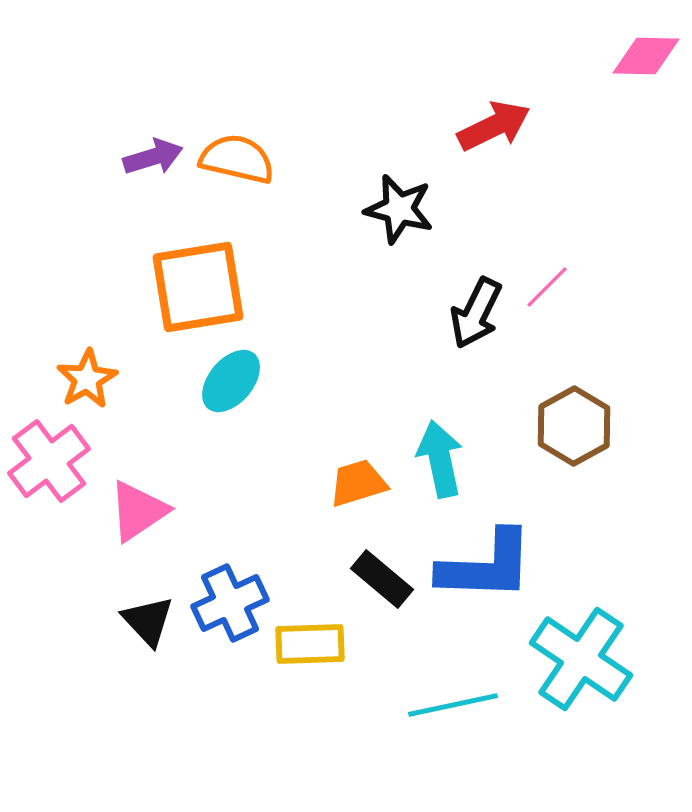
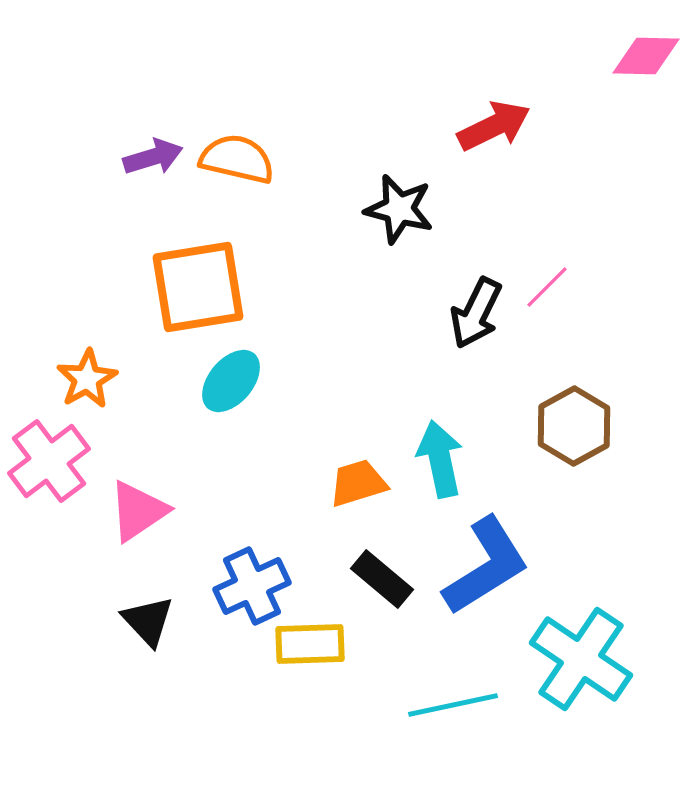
blue L-shape: rotated 34 degrees counterclockwise
blue cross: moved 22 px right, 17 px up
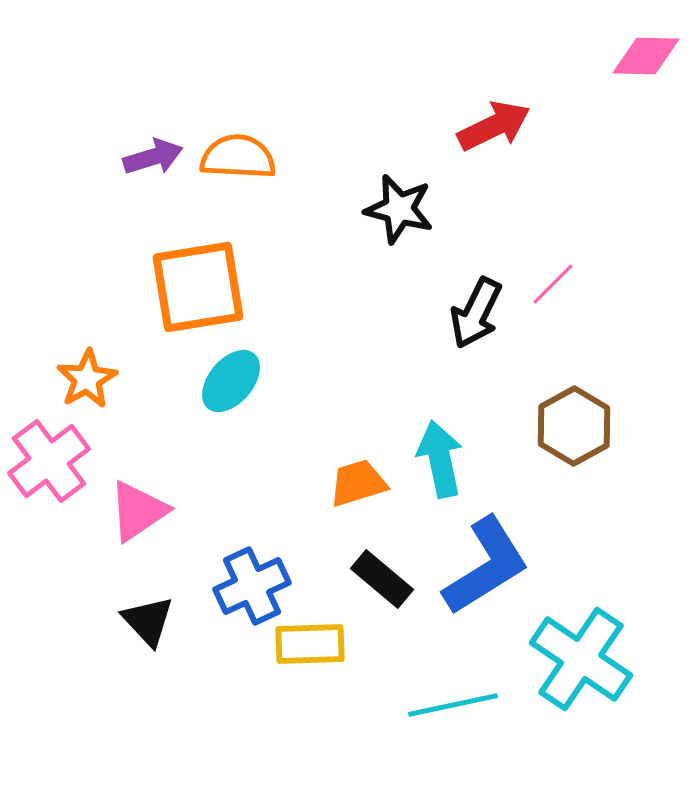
orange semicircle: moved 1 px right, 2 px up; rotated 10 degrees counterclockwise
pink line: moved 6 px right, 3 px up
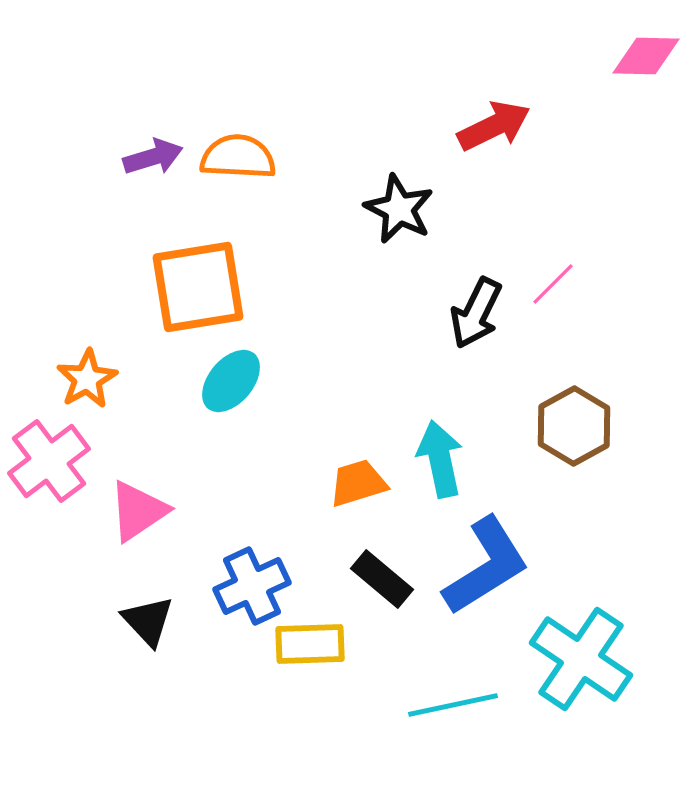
black star: rotated 12 degrees clockwise
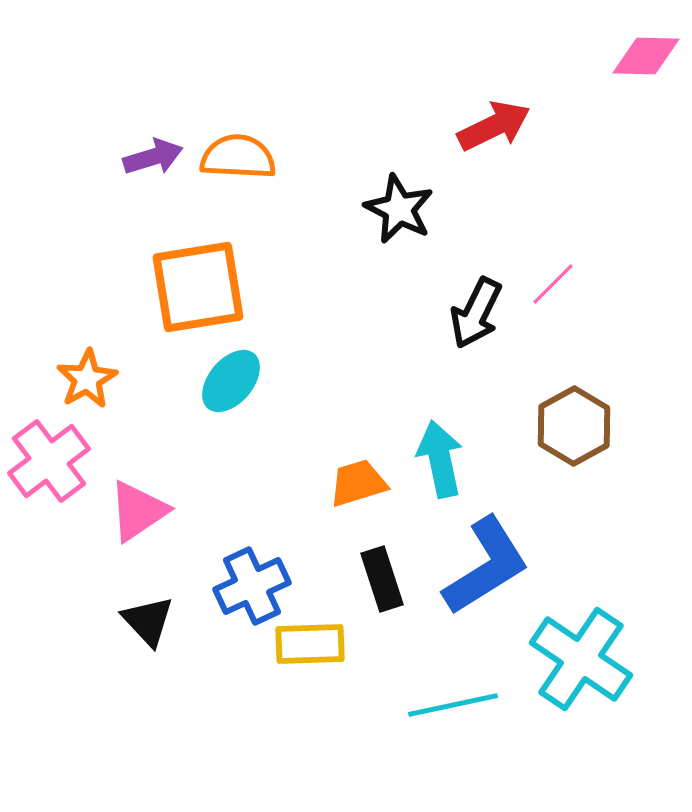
black rectangle: rotated 32 degrees clockwise
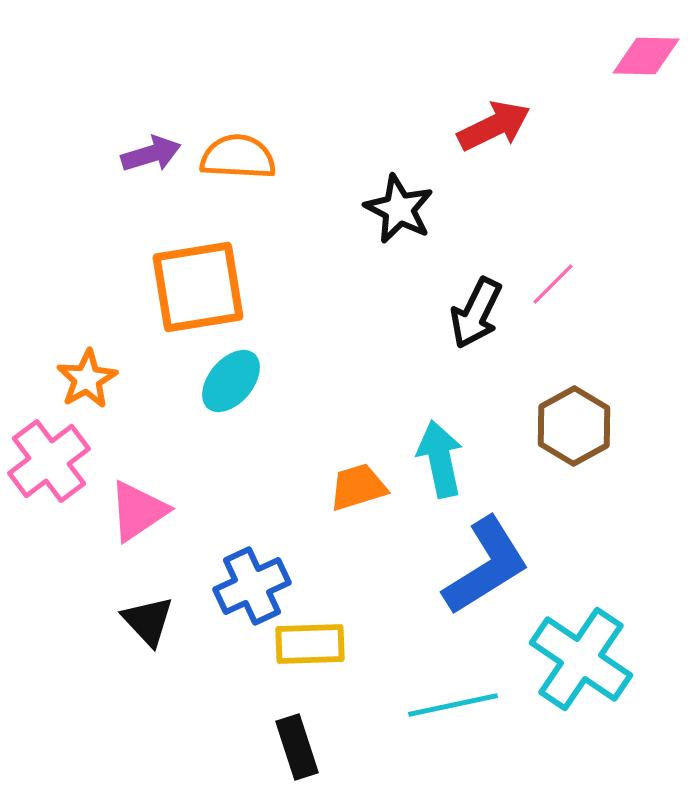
purple arrow: moved 2 px left, 3 px up
orange trapezoid: moved 4 px down
black rectangle: moved 85 px left, 168 px down
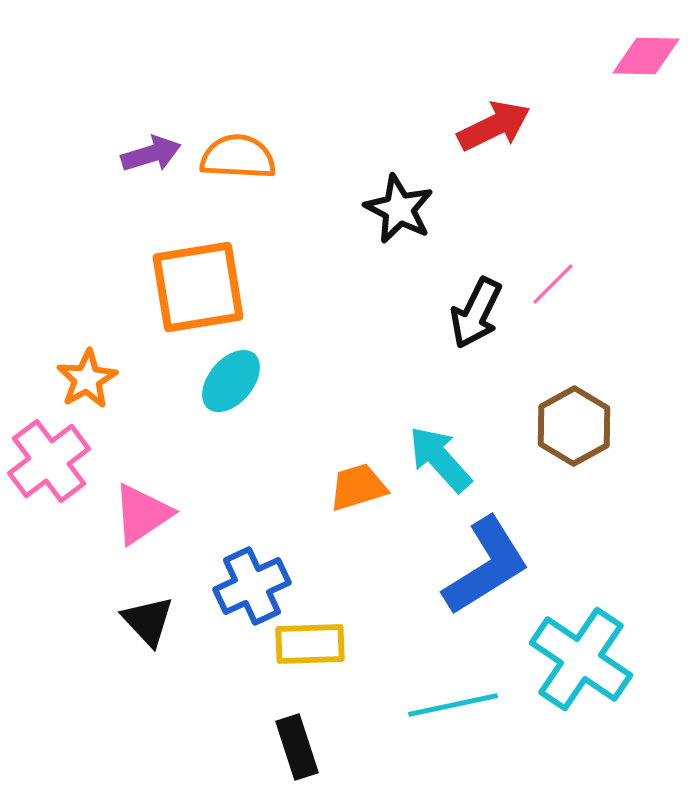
cyan arrow: rotated 30 degrees counterclockwise
pink triangle: moved 4 px right, 3 px down
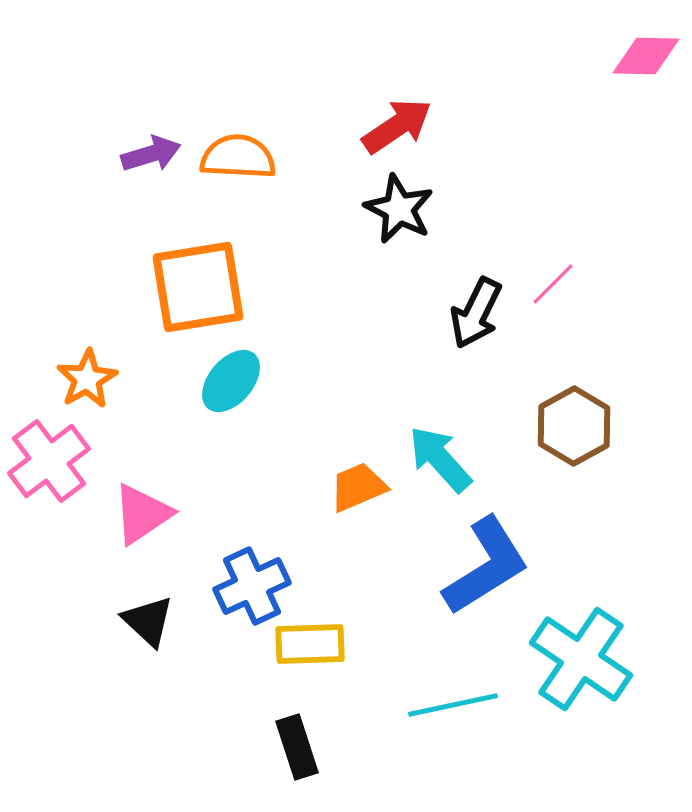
red arrow: moved 97 px left; rotated 8 degrees counterclockwise
orange trapezoid: rotated 6 degrees counterclockwise
black triangle: rotated 4 degrees counterclockwise
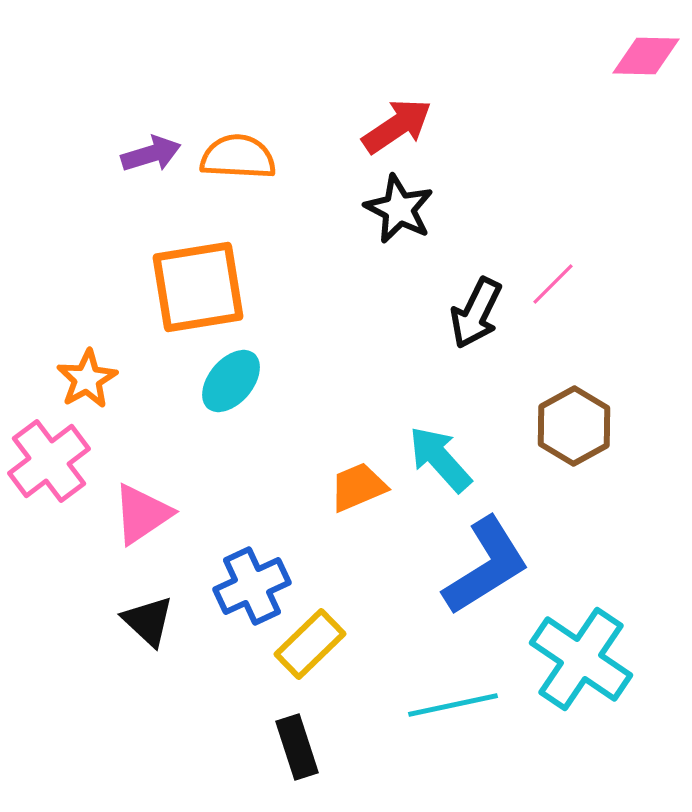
yellow rectangle: rotated 42 degrees counterclockwise
